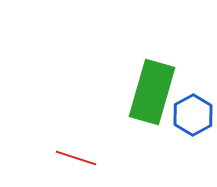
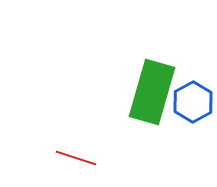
blue hexagon: moved 13 px up
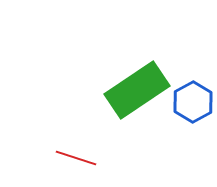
green rectangle: moved 15 px left, 2 px up; rotated 40 degrees clockwise
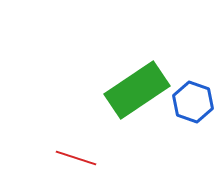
blue hexagon: rotated 12 degrees counterclockwise
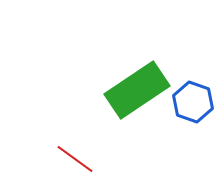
red line: moved 1 px left, 1 px down; rotated 18 degrees clockwise
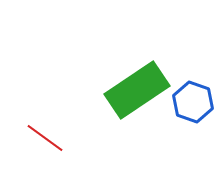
red line: moved 30 px left, 21 px up
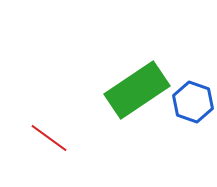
red line: moved 4 px right
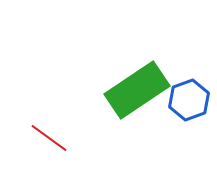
blue hexagon: moved 4 px left, 2 px up; rotated 21 degrees clockwise
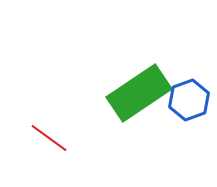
green rectangle: moved 2 px right, 3 px down
